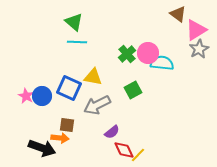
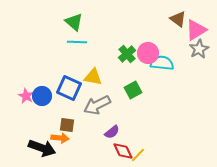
brown triangle: moved 5 px down
red diamond: moved 1 px left, 1 px down
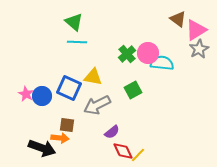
pink star: moved 2 px up
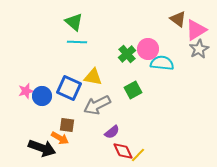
pink circle: moved 4 px up
pink star: moved 3 px up; rotated 28 degrees clockwise
orange arrow: rotated 24 degrees clockwise
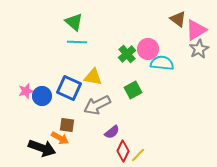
red diamond: rotated 50 degrees clockwise
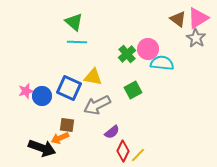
pink triangle: moved 2 px right, 12 px up
gray star: moved 3 px left, 11 px up; rotated 12 degrees counterclockwise
orange arrow: rotated 126 degrees clockwise
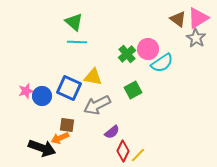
cyan semicircle: rotated 140 degrees clockwise
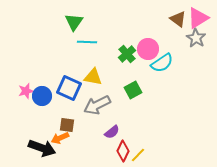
green triangle: rotated 24 degrees clockwise
cyan line: moved 10 px right
